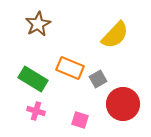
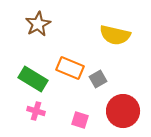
yellow semicircle: rotated 60 degrees clockwise
red circle: moved 7 px down
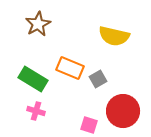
yellow semicircle: moved 1 px left, 1 px down
pink square: moved 9 px right, 5 px down
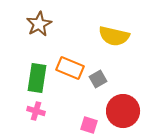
brown star: moved 1 px right
green rectangle: moved 4 px right, 1 px up; rotated 68 degrees clockwise
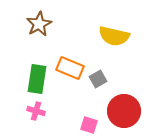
green rectangle: moved 1 px down
red circle: moved 1 px right
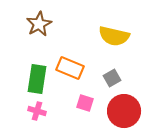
gray square: moved 14 px right, 1 px up
pink cross: moved 1 px right
pink square: moved 4 px left, 22 px up
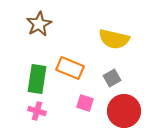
yellow semicircle: moved 3 px down
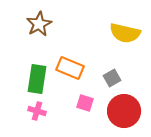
yellow semicircle: moved 11 px right, 6 px up
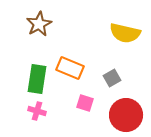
red circle: moved 2 px right, 4 px down
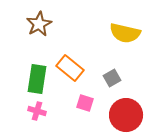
orange rectangle: rotated 16 degrees clockwise
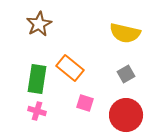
gray square: moved 14 px right, 4 px up
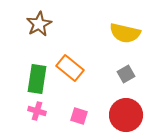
pink square: moved 6 px left, 13 px down
